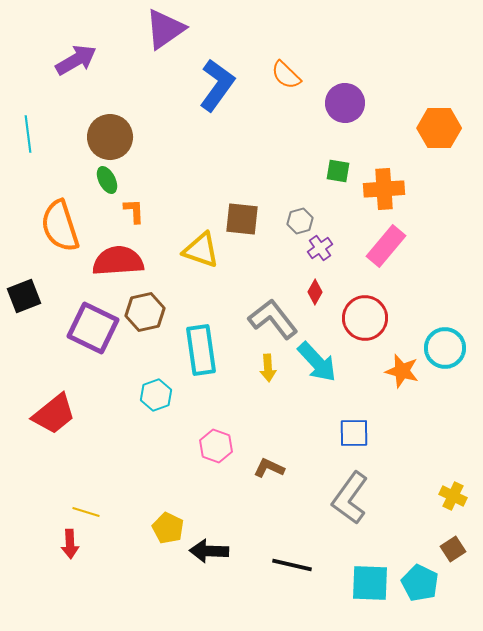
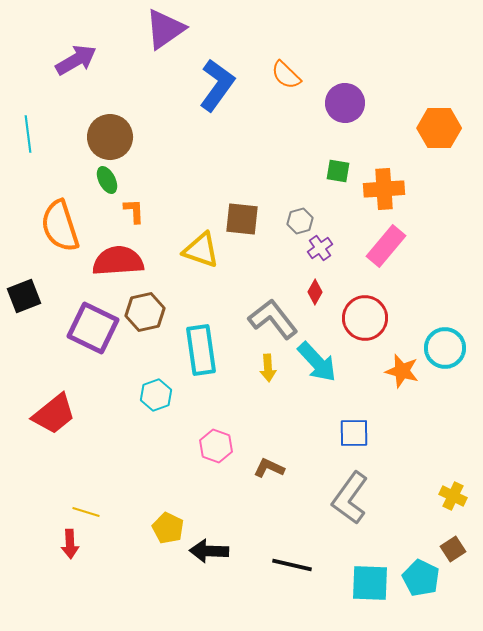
cyan pentagon at (420, 583): moved 1 px right, 5 px up
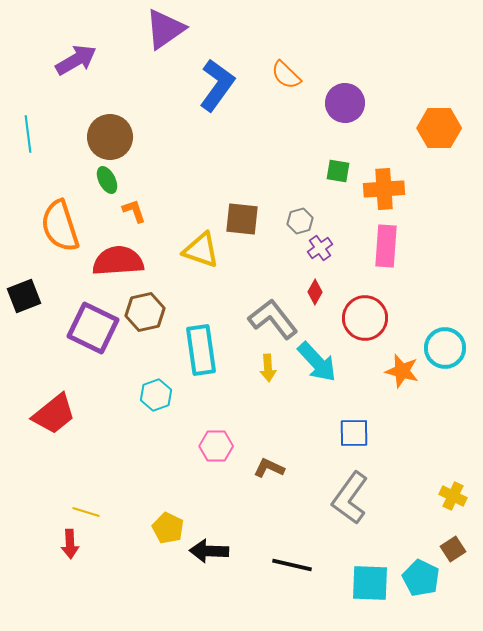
orange L-shape at (134, 211): rotated 16 degrees counterclockwise
pink rectangle at (386, 246): rotated 36 degrees counterclockwise
pink hexagon at (216, 446): rotated 20 degrees counterclockwise
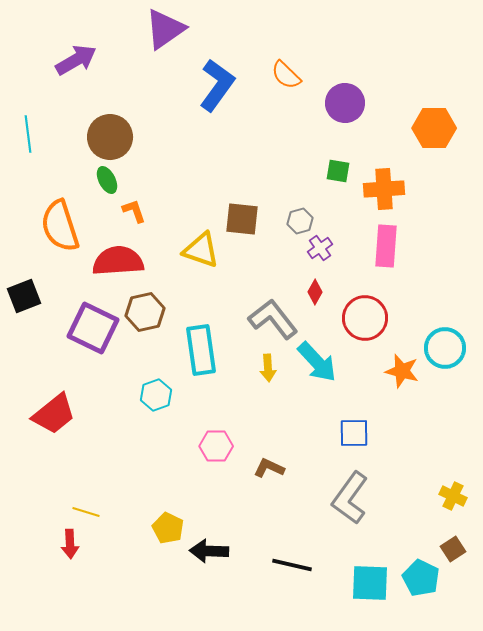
orange hexagon at (439, 128): moved 5 px left
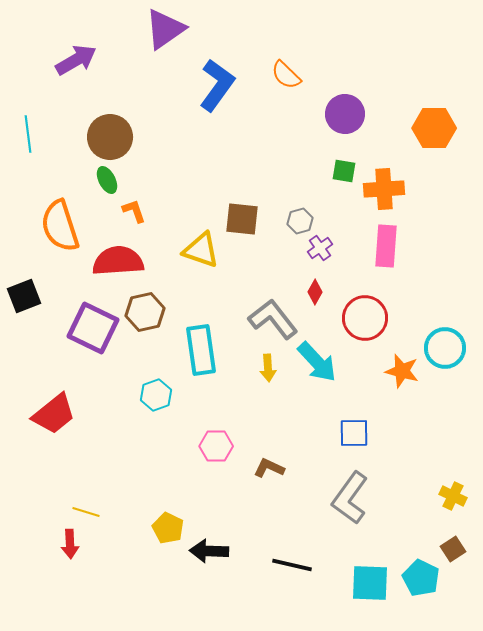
purple circle at (345, 103): moved 11 px down
green square at (338, 171): moved 6 px right
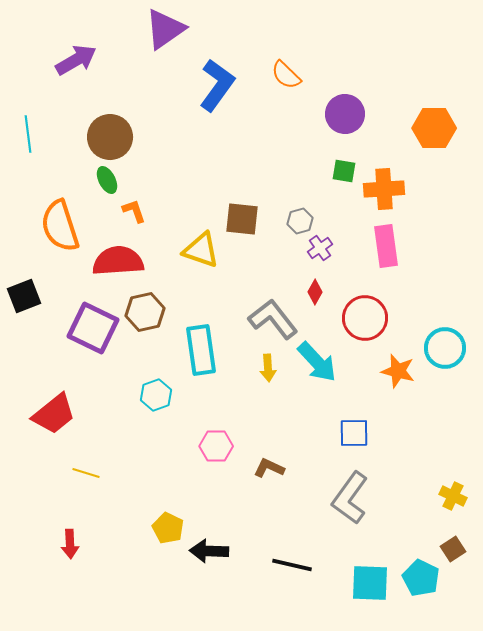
pink rectangle at (386, 246): rotated 12 degrees counterclockwise
orange star at (402, 371): moved 4 px left
yellow line at (86, 512): moved 39 px up
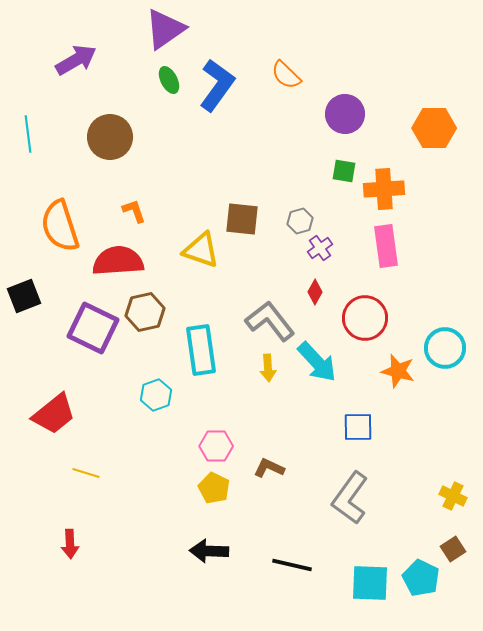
green ellipse at (107, 180): moved 62 px right, 100 px up
gray L-shape at (273, 319): moved 3 px left, 2 px down
blue square at (354, 433): moved 4 px right, 6 px up
yellow pentagon at (168, 528): moved 46 px right, 40 px up
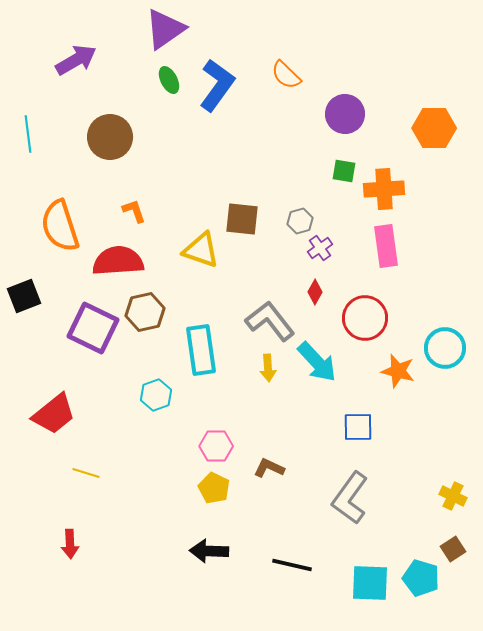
cyan pentagon at (421, 578): rotated 9 degrees counterclockwise
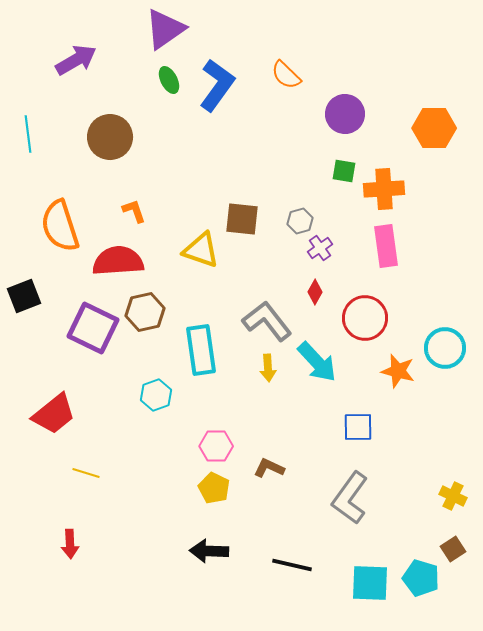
gray L-shape at (270, 321): moved 3 px left
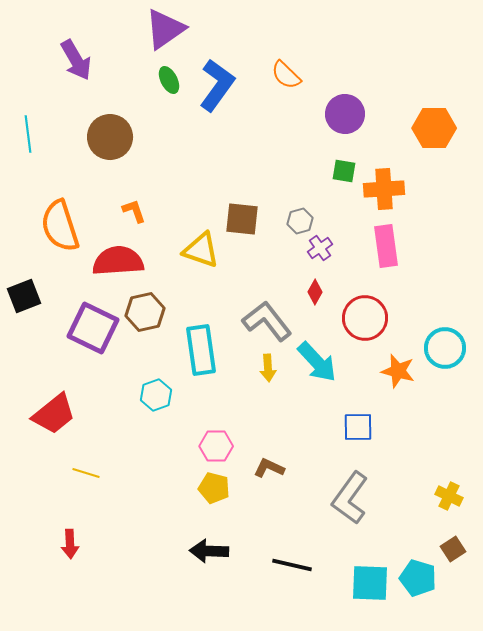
purple arrow at (76, 60): rotated 90 degrees clockwise
yellow pentagon at (214, 488): rotated 12 degrees counterclockwise
yellow cross at (453, 496): moved 4 px left
cyan pentagon at (421, 578): moved 3 px left
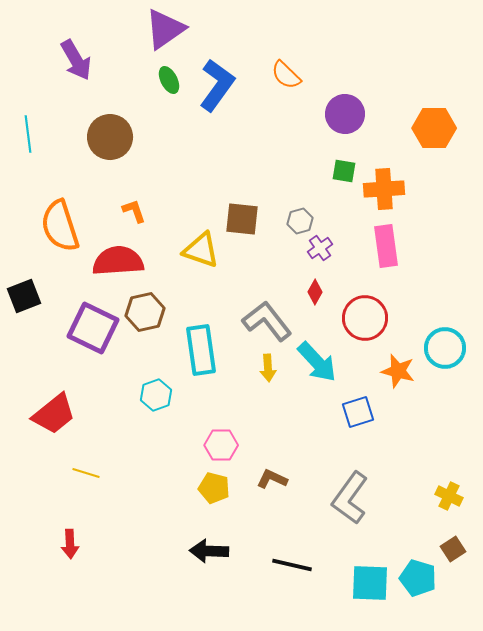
blue square at (358, 427): moved 15 px up; rotated 16 degrees counterclockwise
pink hexagon at (216, 446): moved 5 px right, 1 px up
brown L-shape at (269, 468): moved 3 px right, 11 px down
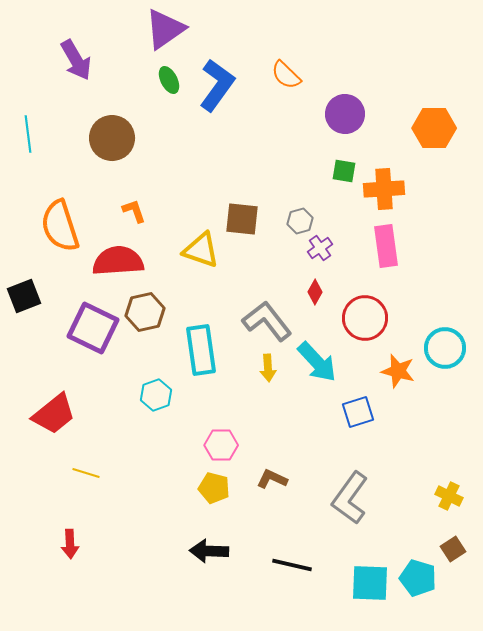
brown circle at (110, 137): moved 2 px right, 1 px down
